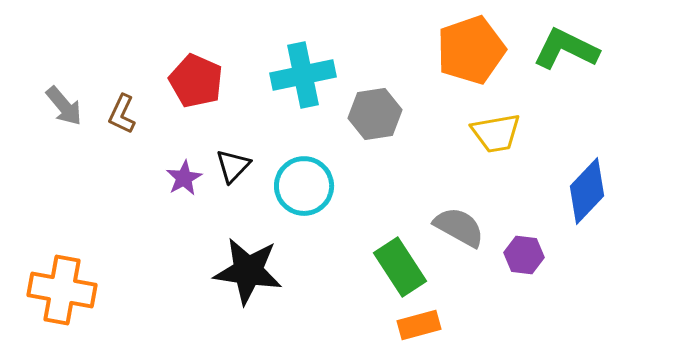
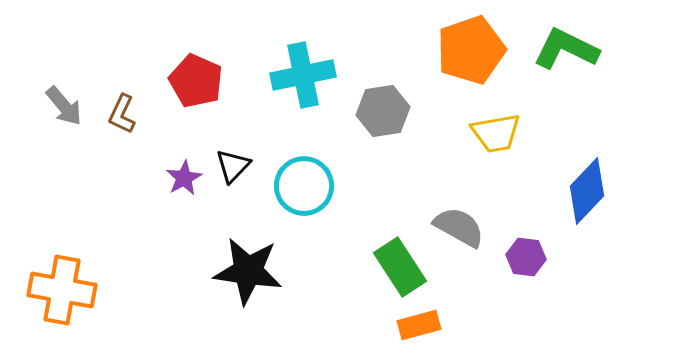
gray hexagon: moved 8 px right, 3 px up
purple hexagon: moved 2 px right, 2 px down
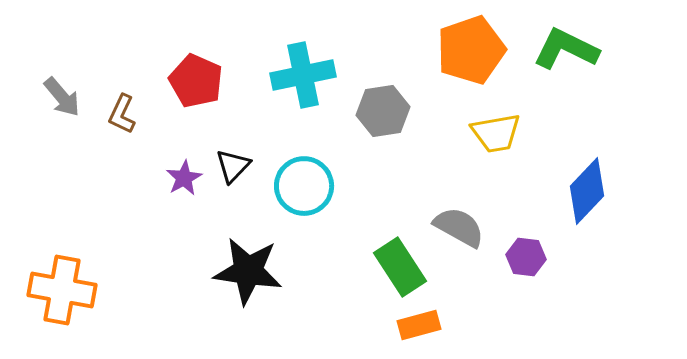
gray arrow: moved 2 px left, 9 px up
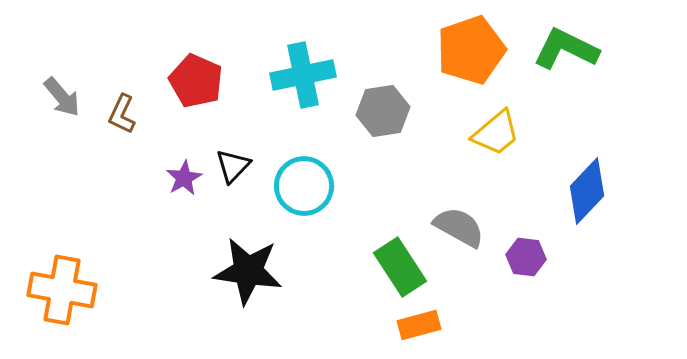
yellow trapezoid: rotated 30 degrees counterclockwise
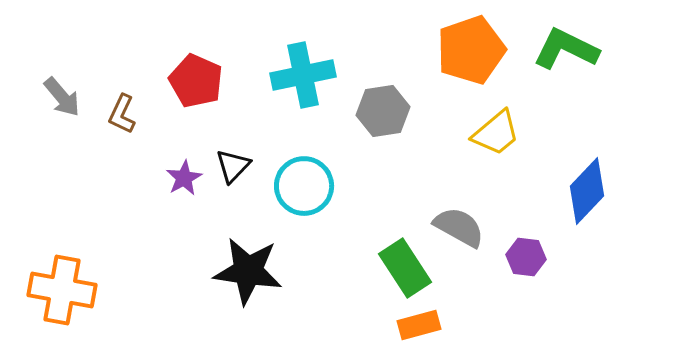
green rectangle: moved 5 px right, 1 px down
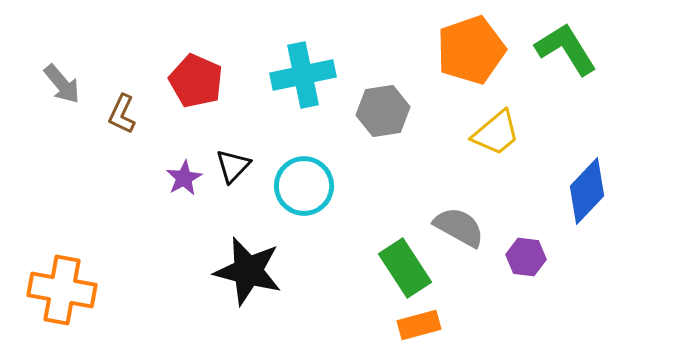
green L-shape: rotated 32 degrees clockwise
gray arrow: moved 13 px up
black star: rotated 6 degrees clockwise
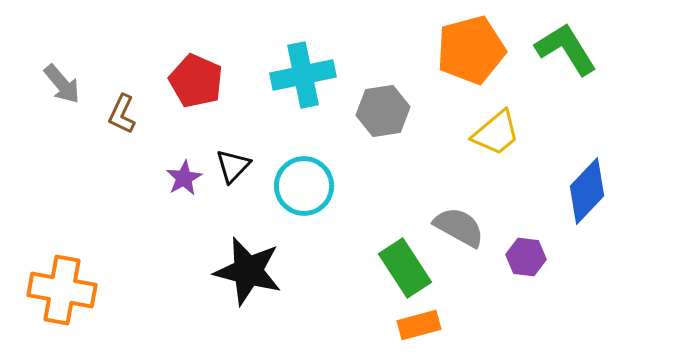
orange pentagon: rotated 4 degrees clockwise
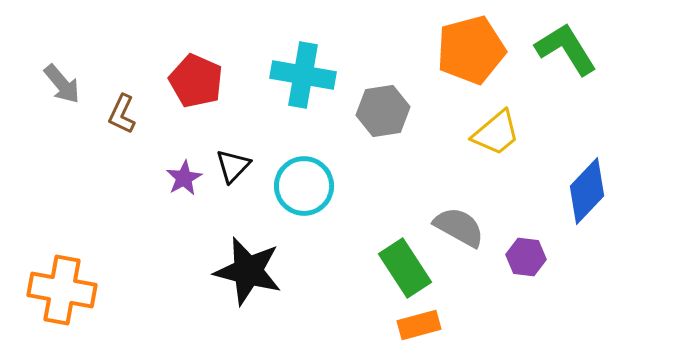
cyan cross: rotated 22 degrees clockwise
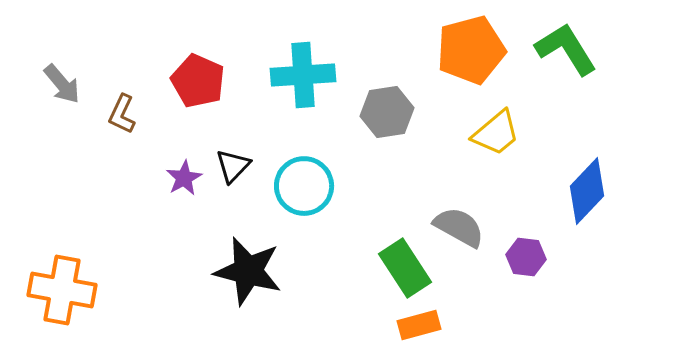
cyan cross: rotated 14 degrees counterclockwise
red pentagon: moved 2 px right
gray hexagon: moved 4 px right, 1 px down
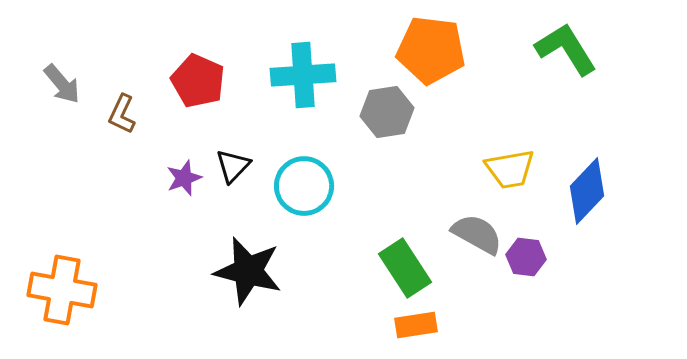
orange pentagon: moved 40 px left; rotated 22 degrees clockwise
yellow trapezoid: moved 14 px right, 36 px down; rotated 30 degrees clockwise
purple star: rotated 9 degrees clockwise
gray semicircle: moved 18 px right, 7 px down
orange rectangle: moved 3 px left; rotated 6 degrees clockwise
